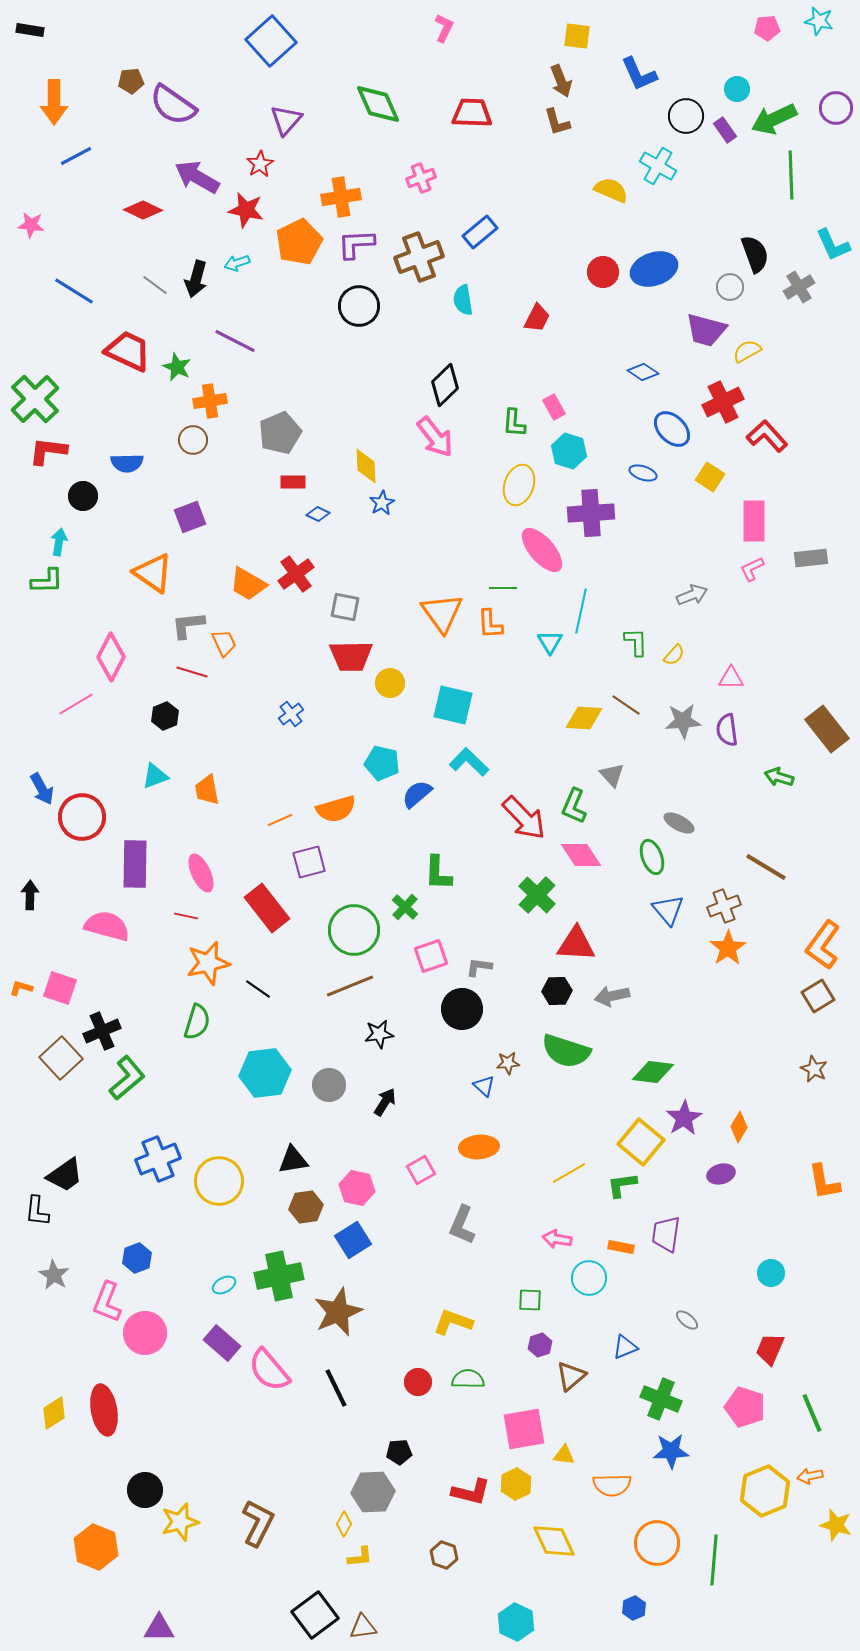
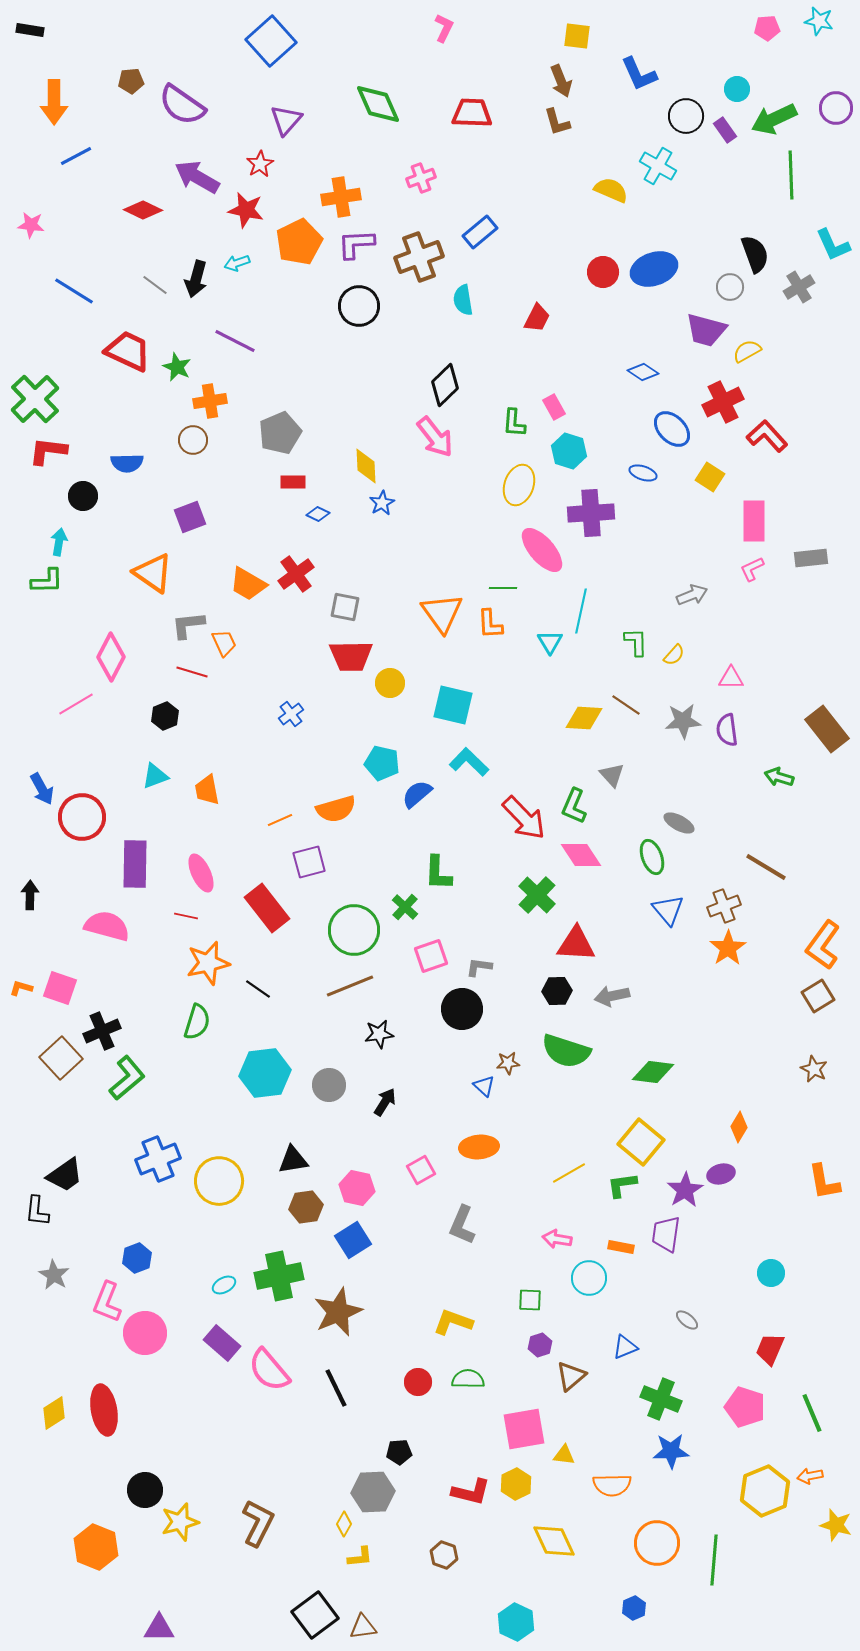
purple semicircle at (173, 105): moved 9 px right
purple star at (684, 1118): moved 1 px right, 72 px down
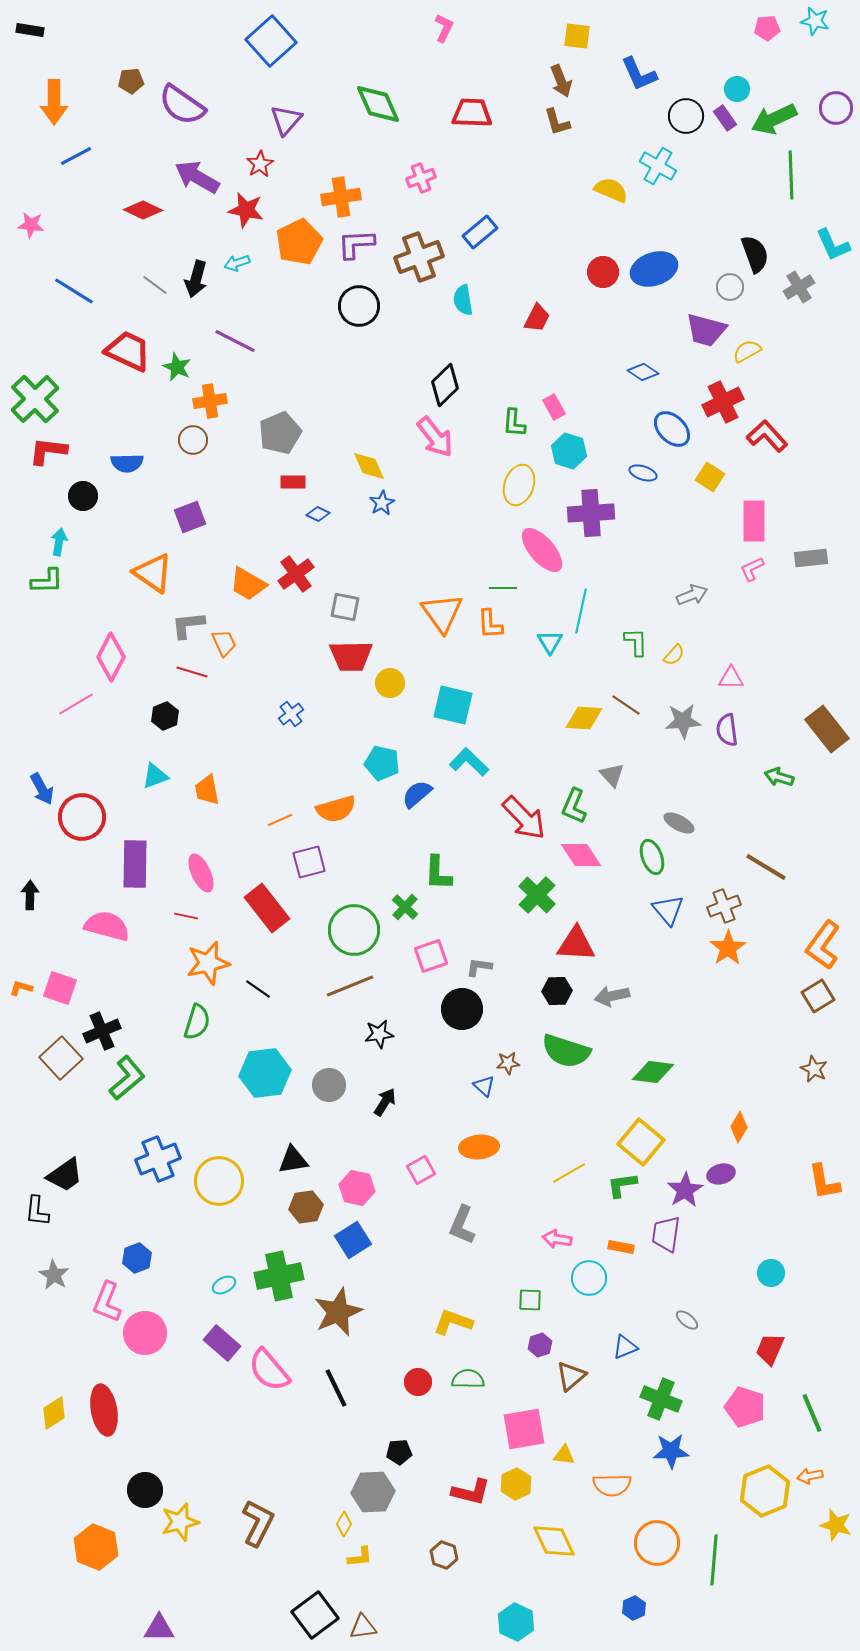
cyan star at (819, 21): moved 4 px left
purple rectangle at (725, 130): moved 12 px up
yellow diamond at (366, 466): moved 3 px right; rotated 21 degrees counterclockwise
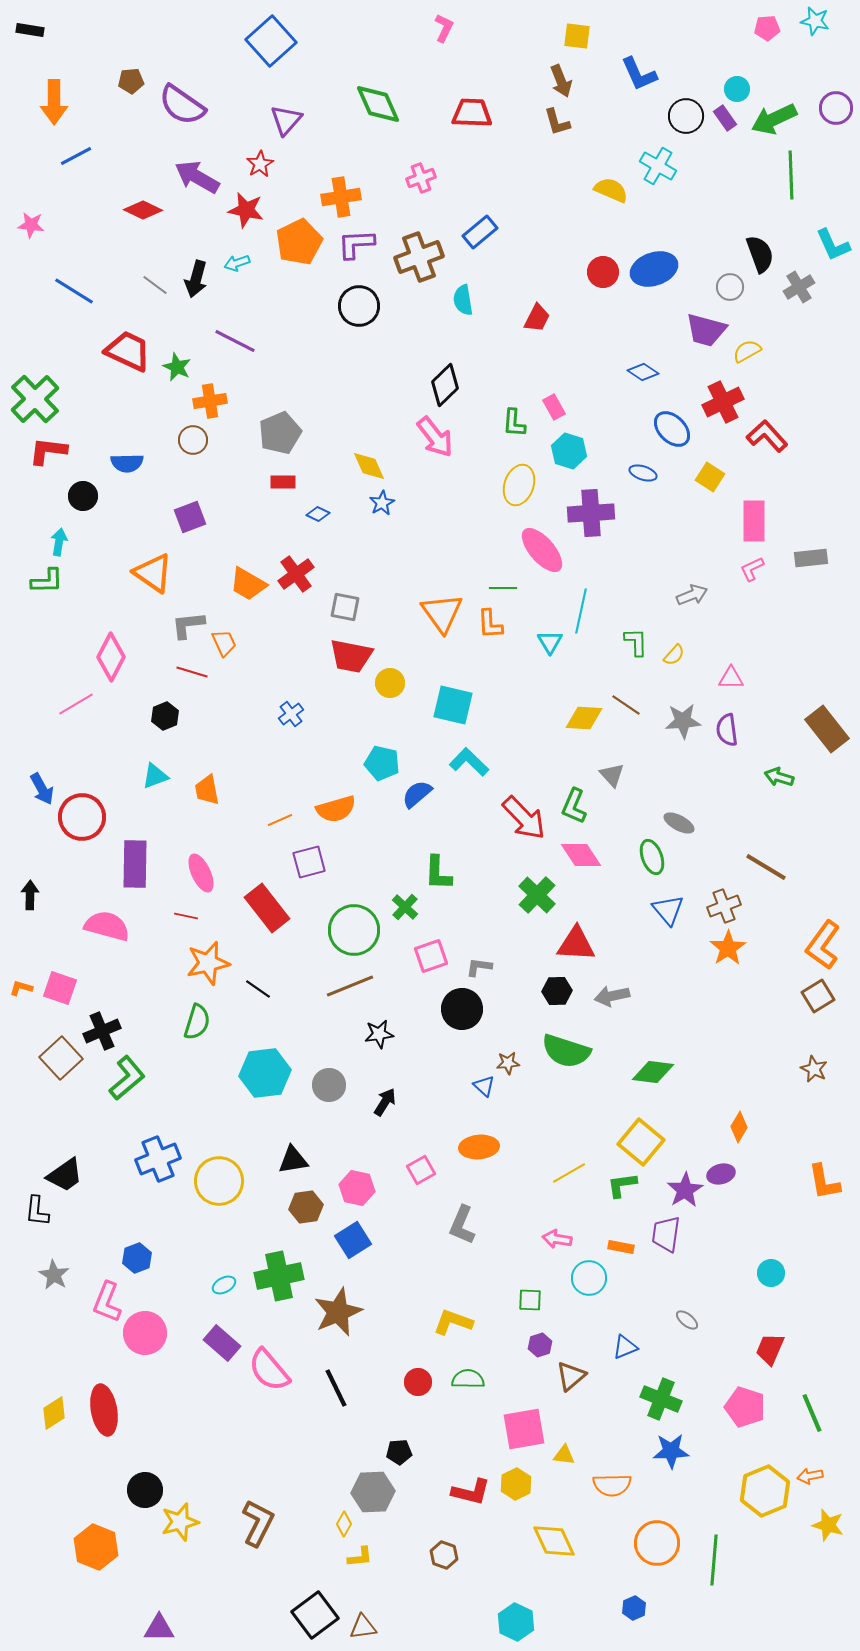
black semicircle at (755, 254): moved 5 px right
red rectangle at (293, 482): moved 10 px left
red trapezoid at (351, 656): rotated 12 degrees clockwise
yellow star at (836, 1525): moved 8 px left
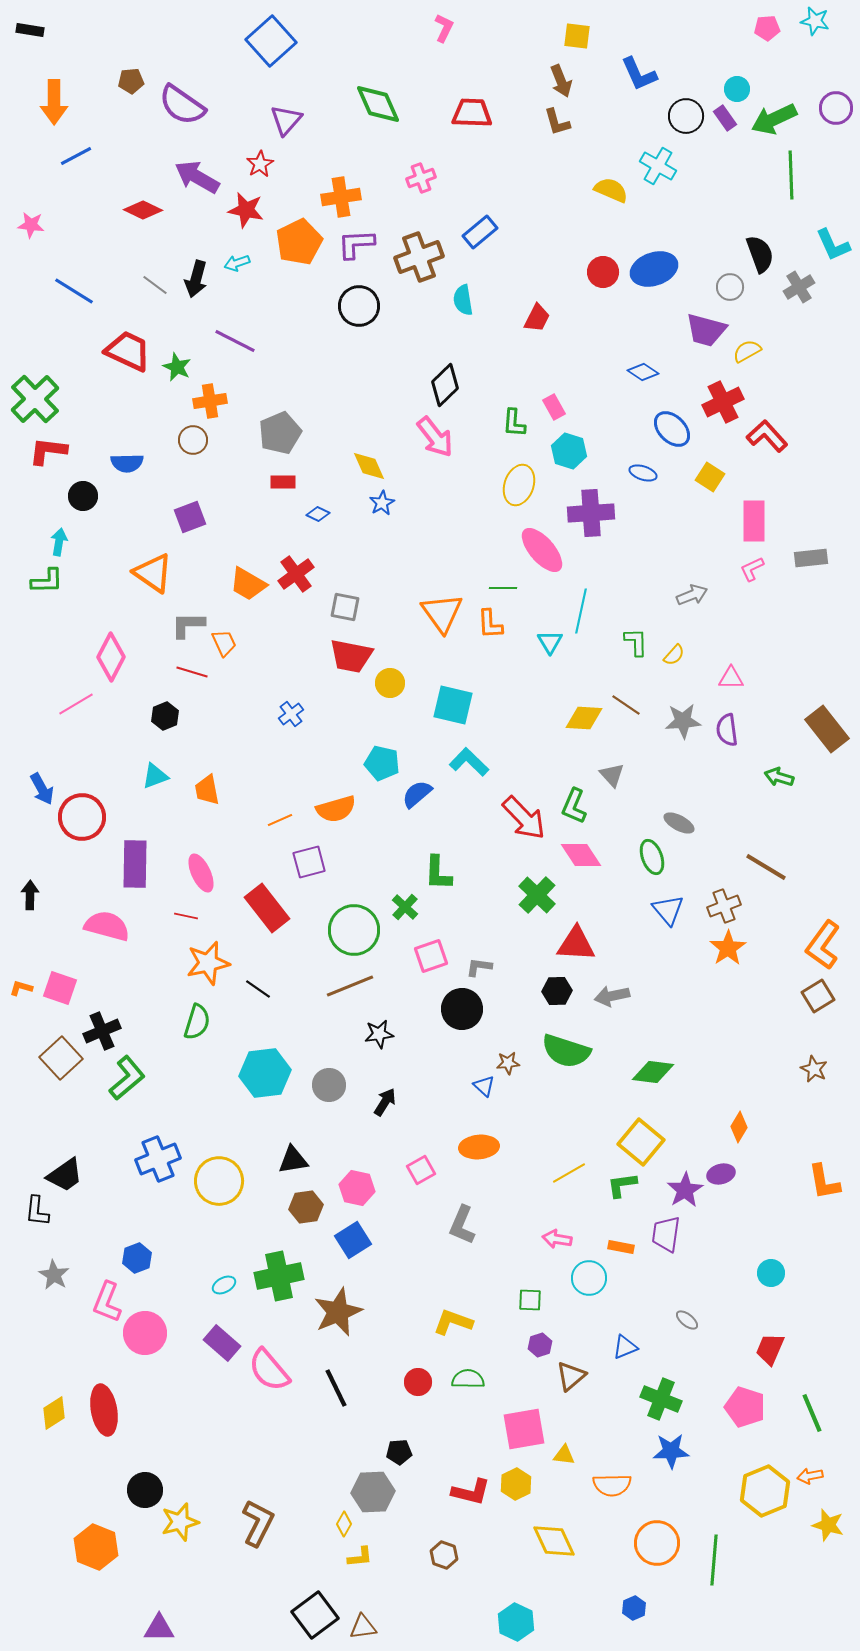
gray L-shape at (188, 625): rotated 6 degrees clockwise
